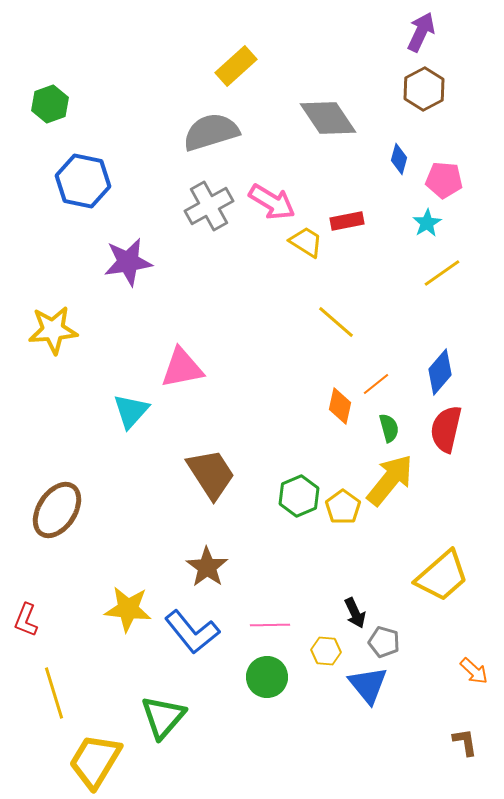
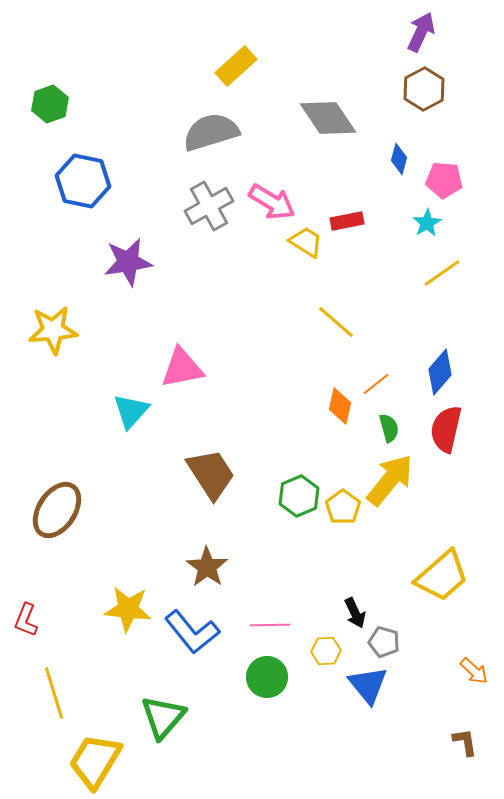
yellow hexagon at (326, 651): rotated 8 degrees counterclockwise
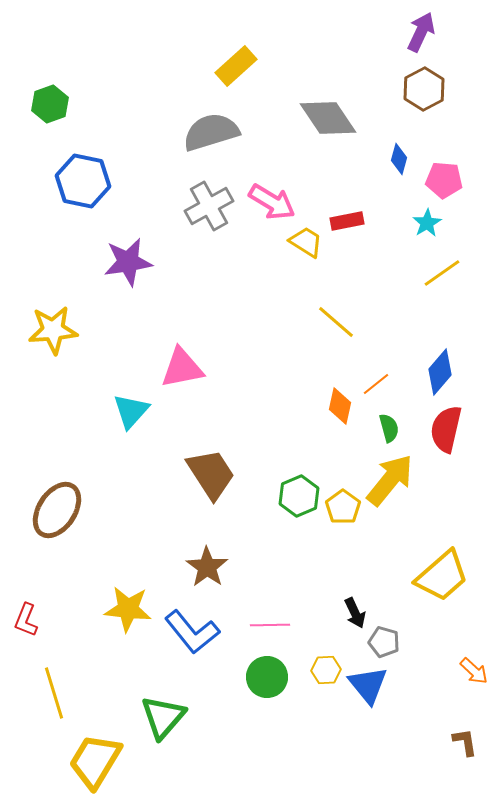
yellow hexagon at (326, 651): moved 19 px down
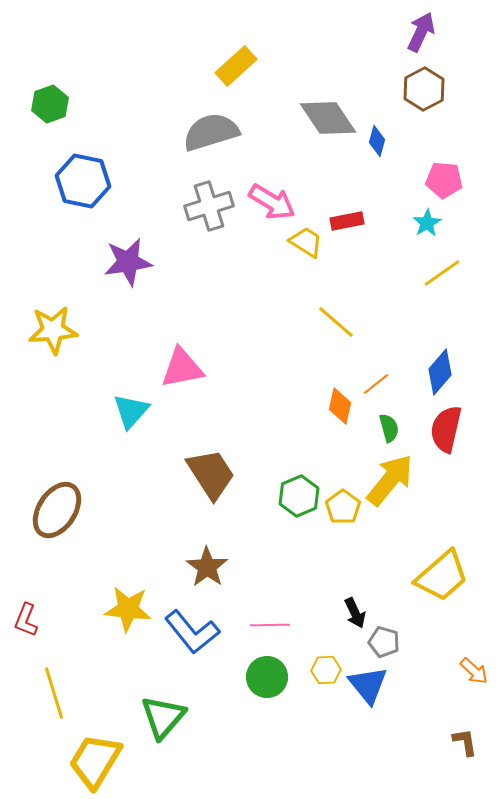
blue diamond at (399, 159): moved 22 px left, 18 px up
gray cross at (209, 206): rotated 12 degrees clockwise
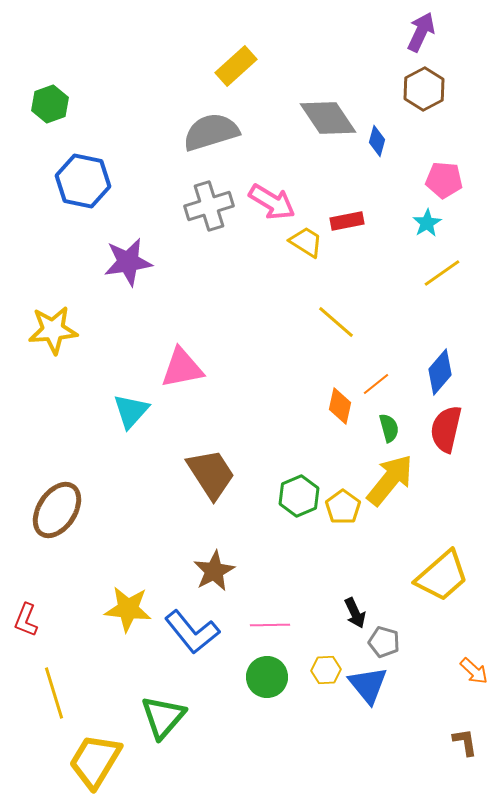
brown star at (207, 567): moved 7 px right, 4 px down; rotated 9 degrees clockwise
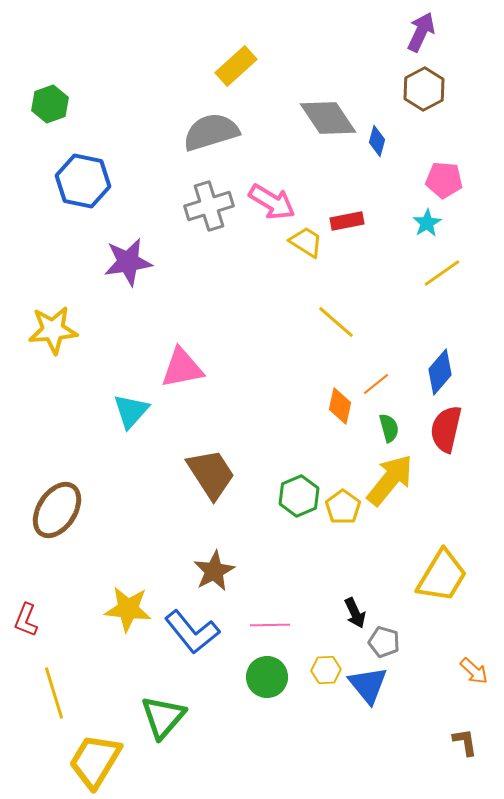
yellow trapezoid at (442, 576): rotated 18 degrees counterclockwise
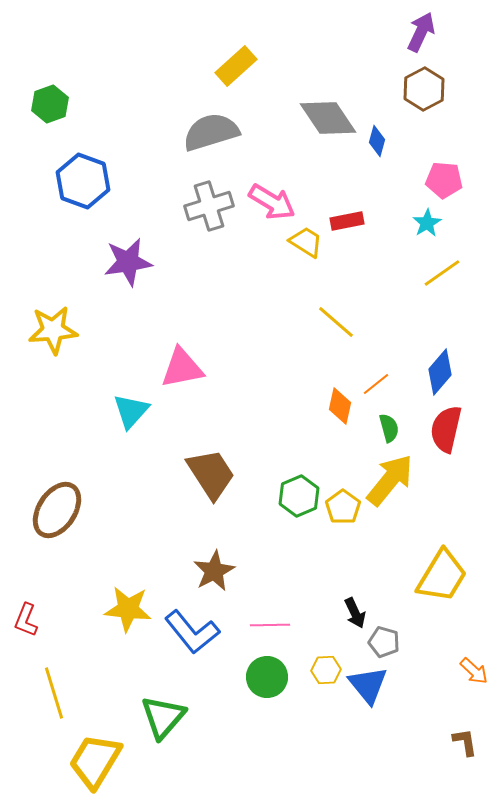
blue hexagon at (83, 181): rotated 8 degrees clockwise
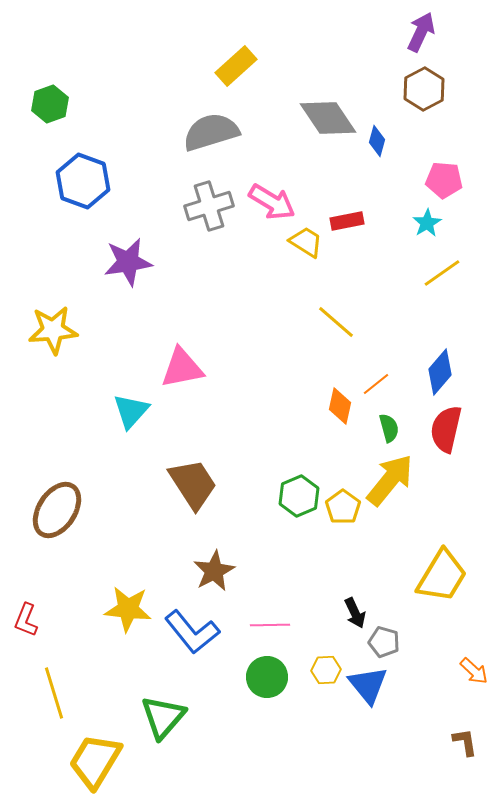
brown trapezoid at (211, 474): moved 18 px left, 10 px down
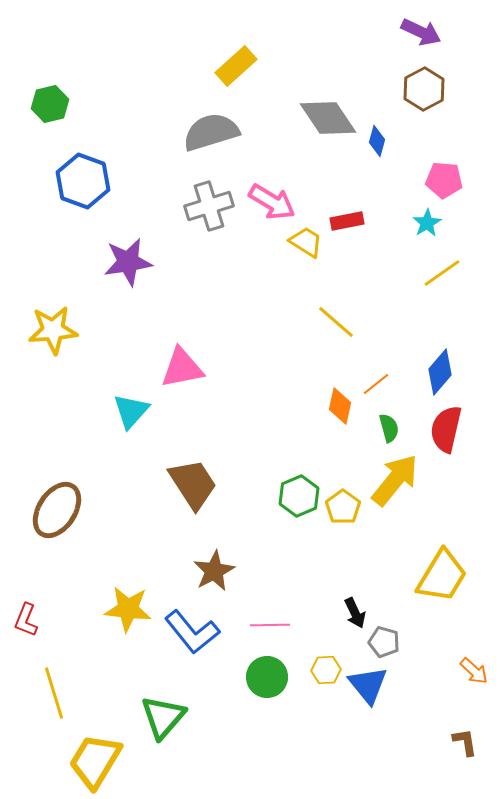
purple arrow at (421, 32): rotated 90 degrees clockwise
green hexagon at (50, 104): rotated 6 degrees clockwise
yellow arrow at (390, 480): moved 5 px right
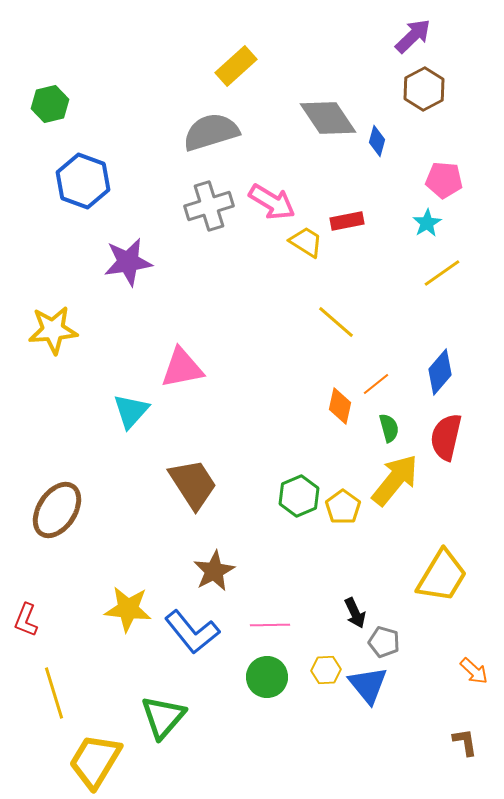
purple arrow at (421, 32): moved 8 px left, 4 px down; rotated 69 degrees counterclockwise
red semicircle at (446, 429): moved 8 px down
